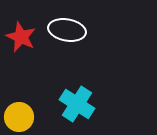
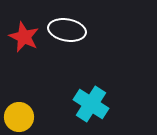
red star: moved 3 px right
cyan cross: moved 14 px right
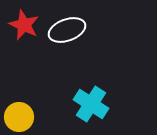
white ellipse: rotated 30 degrees counterclockwise
red star: moved 12 px up
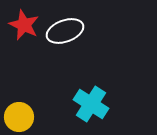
white ellipse: moved 2 px left, 1 px down
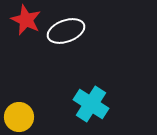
red star: moved 2 px right, 5 px up
white ellipse: moved 1 px right
